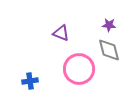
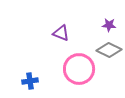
gray diamond: rotated 50 degrees counterclockwise
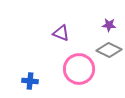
blue cross: rotated 14 degrees clockwise
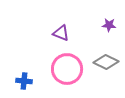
gray diamond: moved 3 px left, 12 px down
pink circle: moved 12 px left
blue cross: moved 6 px left
